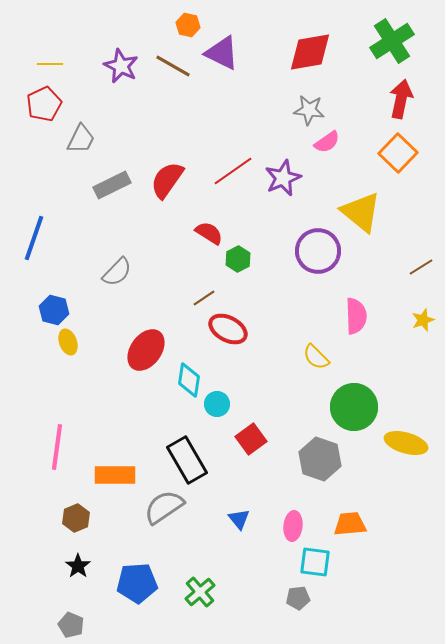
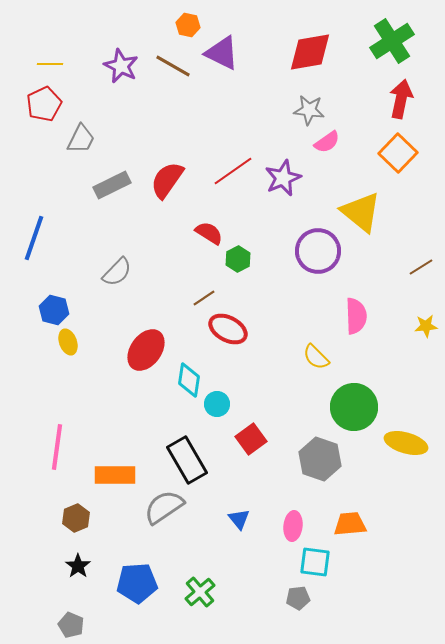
yellow star at (423, 320): moved 3 px right, 6 px down; rotated 15 degrees clockwise
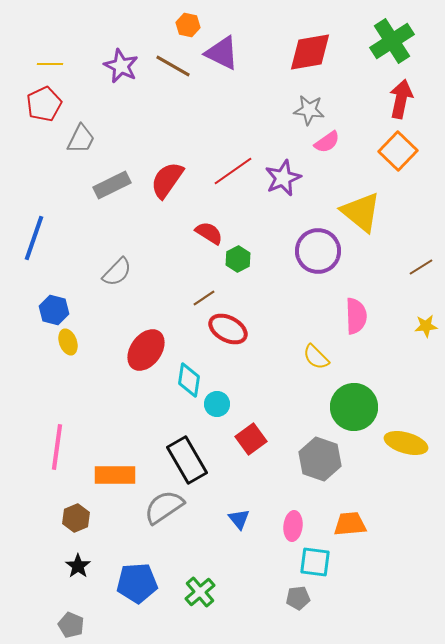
orange square at (398, 153): moved 2 px up
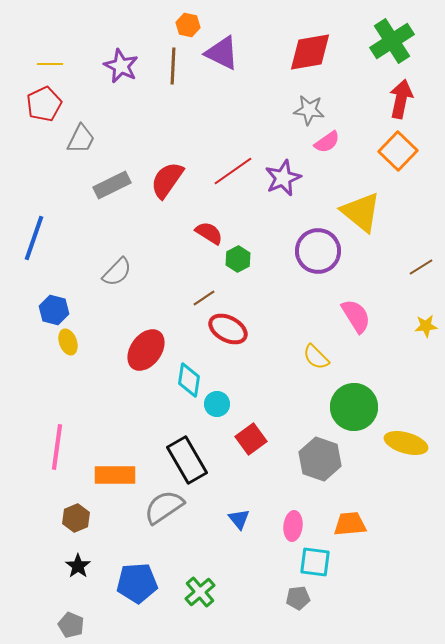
brown line at (173, 66): rotated 63 degrees clockwise
pink semicircle at (356, 316): rotated 30 degrees counterclockwise
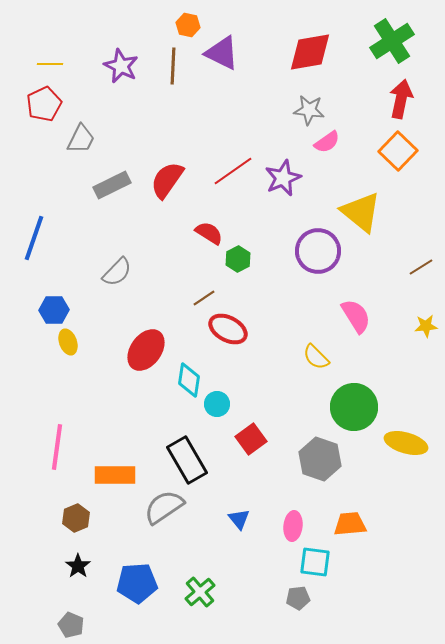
blue hexagon at (54, 310): rotated 16 degrees counterclockwise
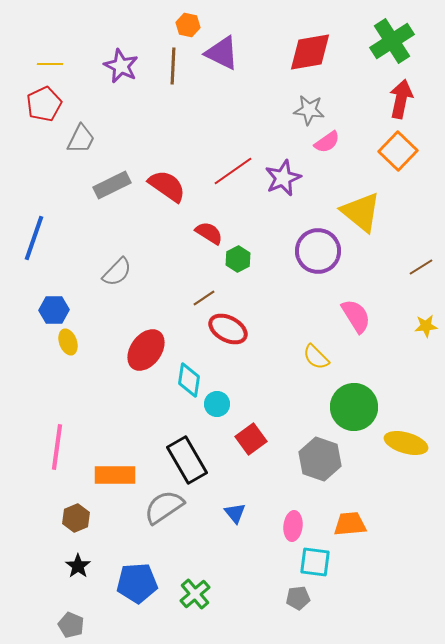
red semicircle at (167, 180): moved 6 px down; rotated 90 degrees clockwise
blue triangle at (239, 519): moved 4 px left, 6 px up
green cross at (200, 592): moved 5 px left, 2 px down
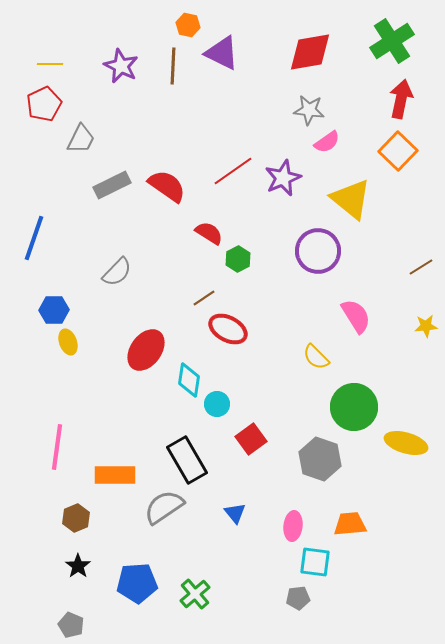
yellow triangle at (361, 212): moved 10 px left, 13 px up
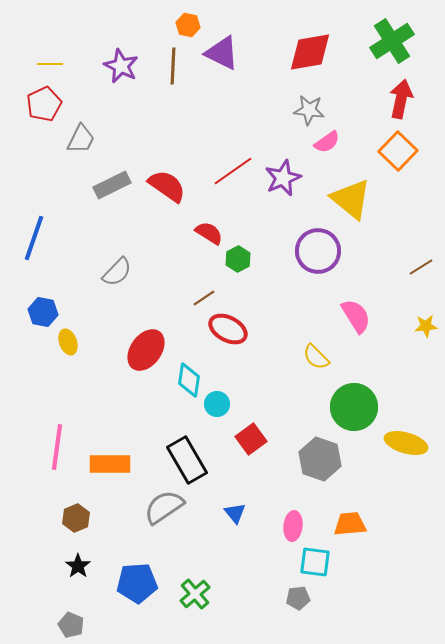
blue hexagon at (54, 310): moved 11 px left, 2 px down; rotated 12 degrees clockwise
orange rectangle at (115, 475): moved 5 px left, 11 px up
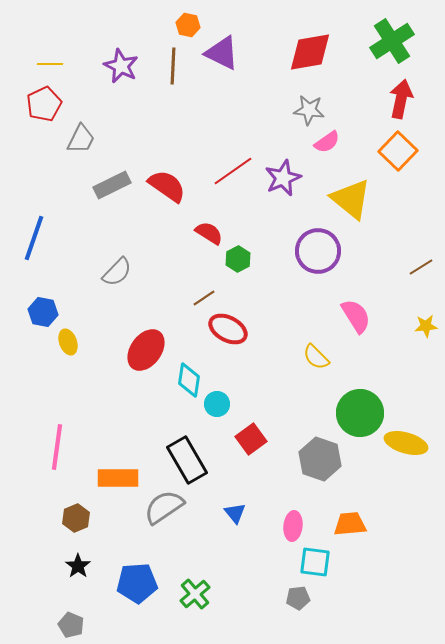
green circle at (354, 407): moved 6 px right, 6 px down
orange rectangle at (110, 464): moved 8 px right, 14 px down
